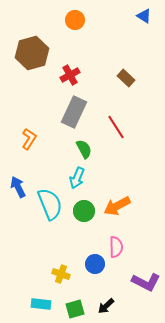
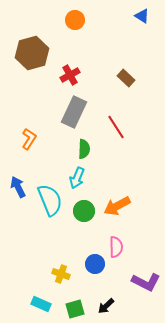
blue triangle: moved 2 px left
green semicircle: rotated 30 degrees clockwise
cyan semicircle: moved 4 px up
cyan rectangle: rotated 18 degrees clockwise
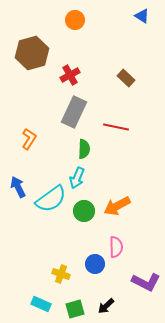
red line: rotated 45 degrees counterclockwise
cyan semicircle: moved 1 px right, 1 px up; rotated 76 degrees clockwise
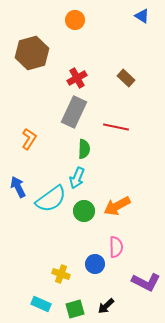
red cross: moved 7 px right, 3 px down
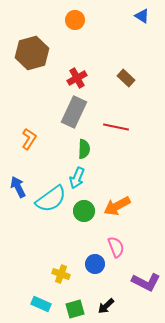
pink semicircle: rotated 20 degrees counterclockwise
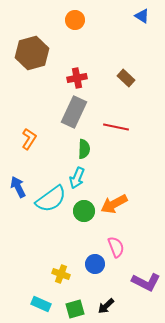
red cross: rotated 18 degrees clockwise
orange arrow: moved 3 px left, 2 px up
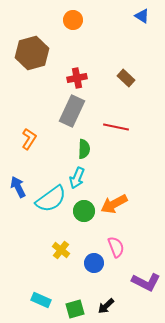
orange circle: moved 2 px left
gray rectangle: moved 2 px left, 1 px up
blue circle: moved 1 px left, 1 px up
yellow cross: moved 24 px up; rotated 18 degrees clockwise
cyan rectangle: moved 4 px up
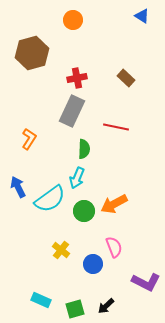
cyan semicircle: moved 1 px left
pink semicircle: moved 2 px left
blue circle: moved 1 px left, 1 px down
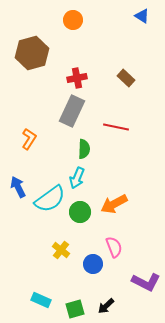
green circle: moved 4 px left, 1 px down
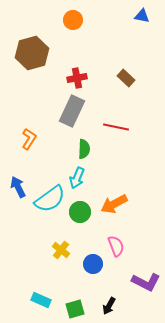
blue triangle: rotated 21 degrees counterclockwise
pink semicircle: moved 2 px right, 1 px up
black arrow: moved 3 px right; rotated 18 degrees counterclockwise
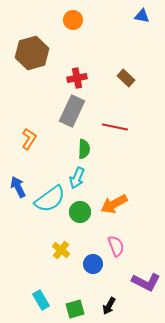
red line: moved 1 px left
cyan rectangle: rotated 36 degrees clockwise
